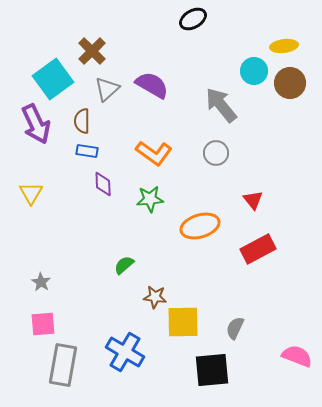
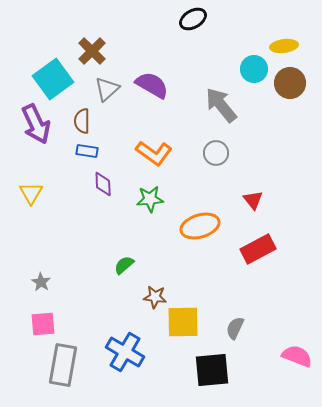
cyan circle: moved 2 px up
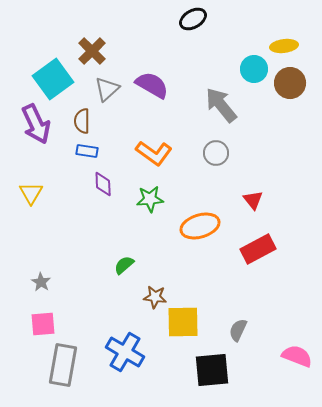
gray semicircle: moved 3 px right, 2 px down
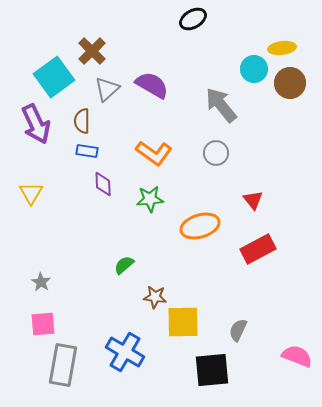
yellow ellipse: moved 2 px left, 2 px down
cyan square: moved 1 px right, 2 px up
